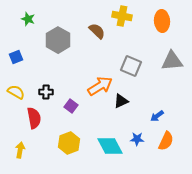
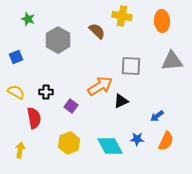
gray square: rotated 20 degrees counterclockwise
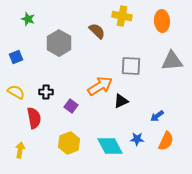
gray hexagon: moved 1 px right, 3 px down
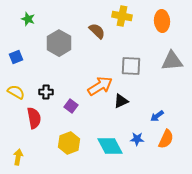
orange semicircle: moved 2 px up
yellow arrow: moved 2 px left, 7 px down
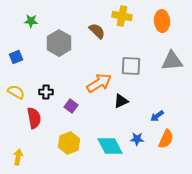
green star: moved 3 px right, 2 px down; rotated 16 degrees counterclockwise
orange arrow: moved 1 px left, 3 px up
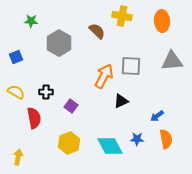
orange arrow: moved 5 px right, 7 px up; rotated 30 degrees counterclockwise
orange semicircle: rotated 36 degrees counterclockwise
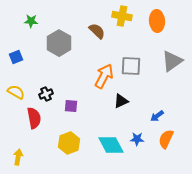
orange ellipse: moved 5 px left
gray triangle: rotated 30 degrees counterclockwise
black cross: moved 2 px down; rotated 24 degrees counterclockwise
purple square: rotated 32 degrees counterclockwise
orange semicircle: rotated 144 degrees counterclockwise
cyan diamond: moved 1 px right, 1 px up
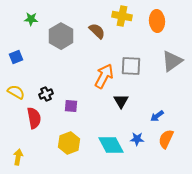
green star: moved 2 px up
gray hexagon: moved 2 px right, 7 px up
black triangle: rotated 35 degrees counterclockwise
